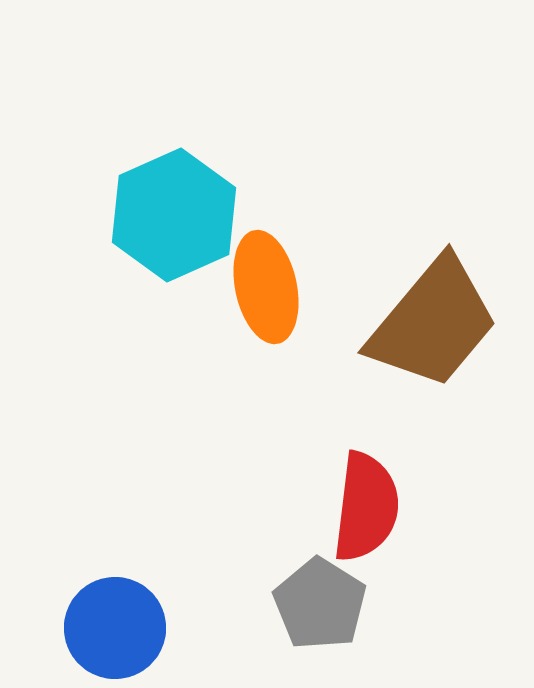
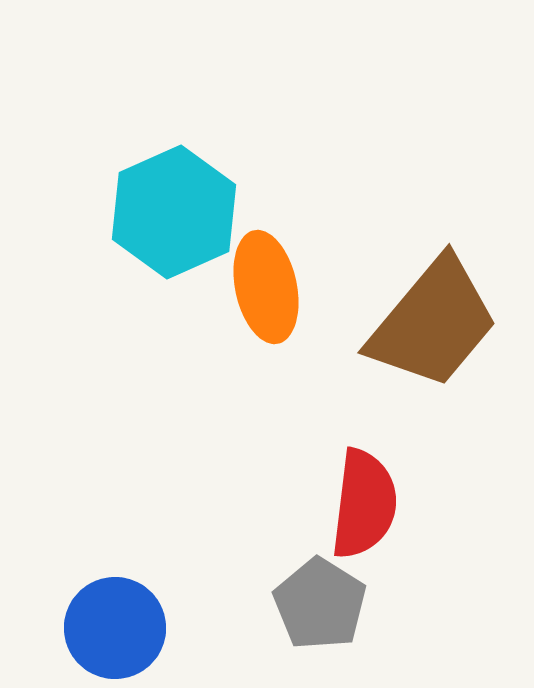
cyan hexagon: moved 3 px up
red semicircle: moved 2 px left, 3 px up
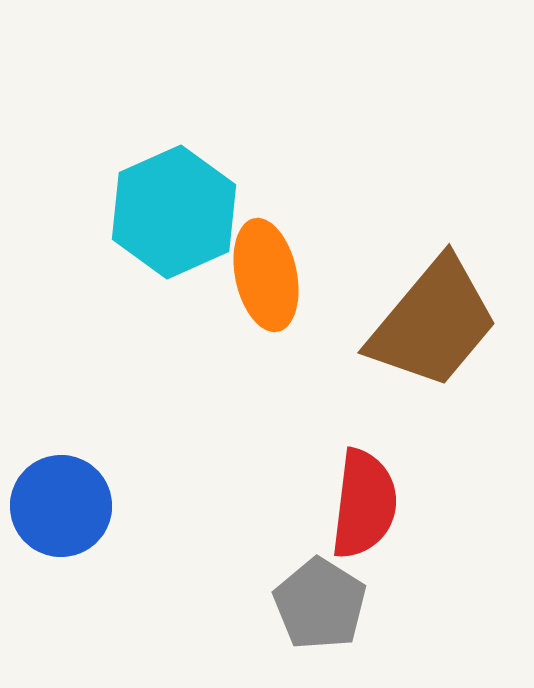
orange ellipse: moved 12 px up
blue circle: moved 54 px left, 122 px up
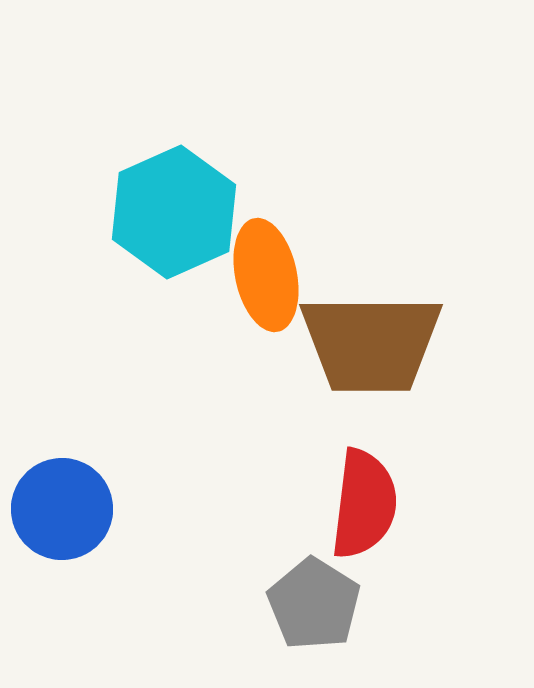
brown trapezoid: moved 62 px left, 20 px down; rotated 50 degrees clockwise
blue circle: moved 1 px right, 3 px down
gray pentagon: moved 6 px left
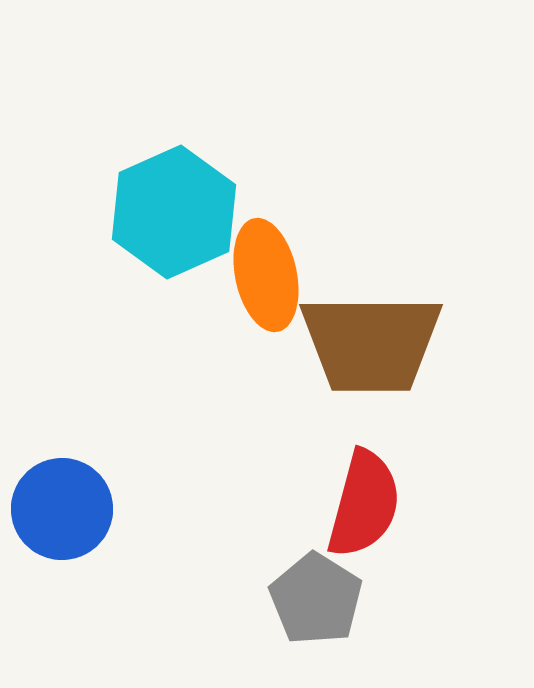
red semicircle: rotated 8 degrees clockwise
gray pentagon: moved 2 px right, 5 px up
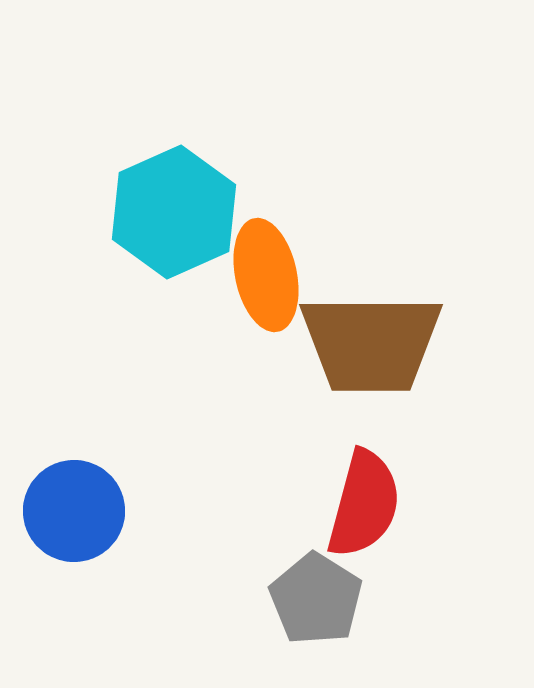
blue circle: moved 12 px right, 2 px down
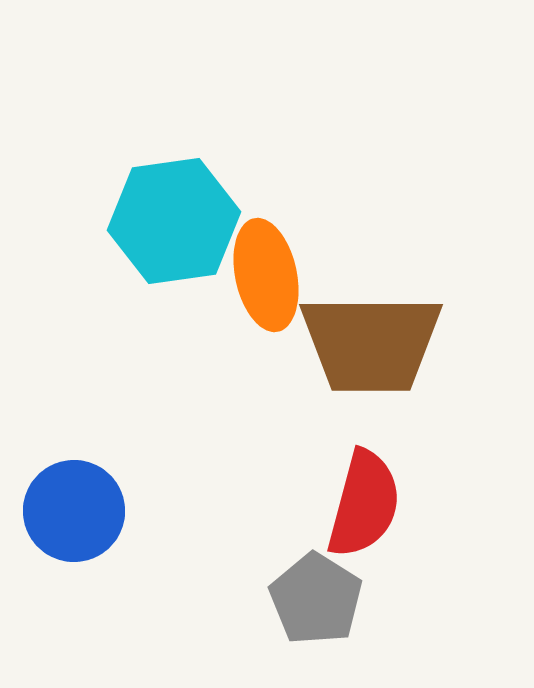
cyan hexagon: moved 9 px down; rotated 16 degrees clockwise
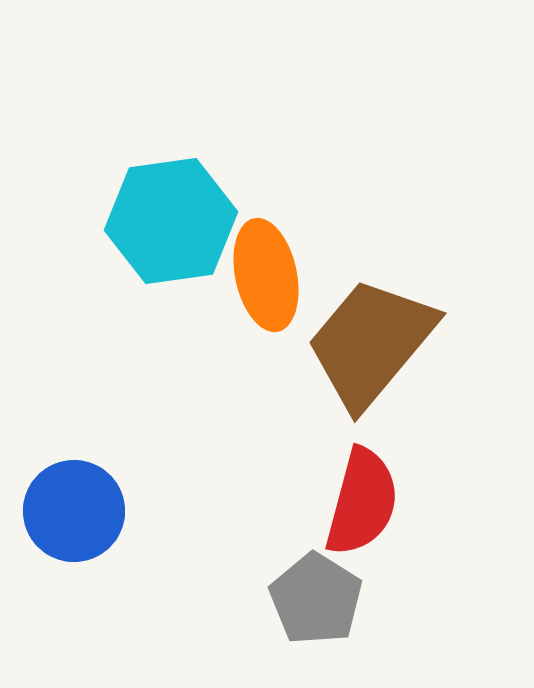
cyan hexagon: moved 3 px left
brown trapezoid: rotated 130 degrees clockwise
red semicircle: moved 2 px left, 2 px up
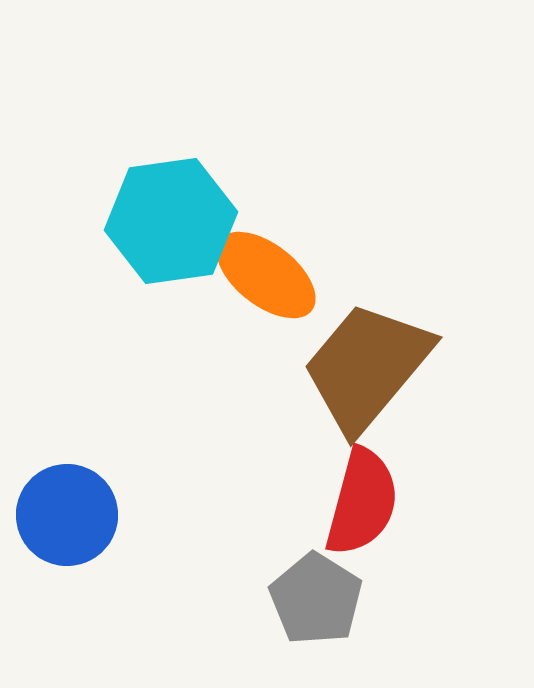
orange ellipse: rotated 40 degrees counterclockwise
brown trapezoid: moved 4 px left, 24 px down
blue circle: moved 7 px left, 4 px down
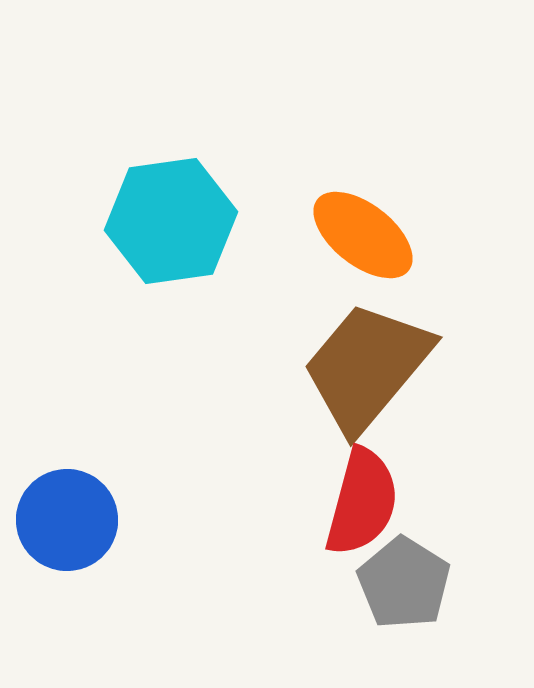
orange ellipse: moved 97 px right, 40 px up
blue circle: moved 5 px down
gray pentagon: moved 88 px right, 16 px up
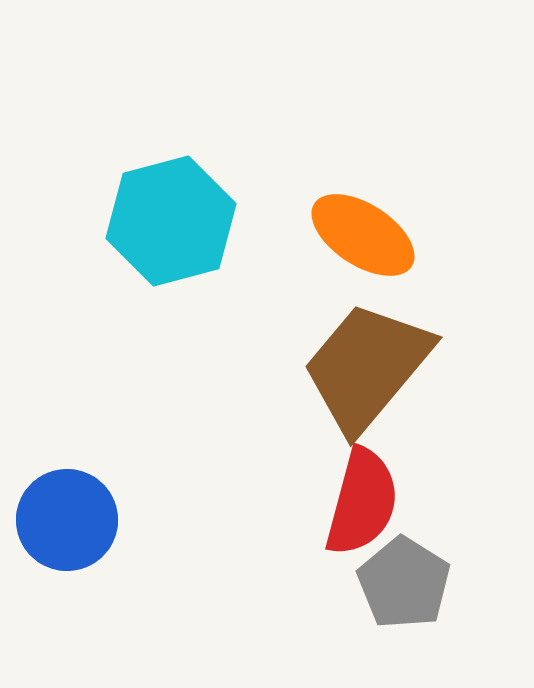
cyan hexagon: rotated 7 degrees counterclockwise
orange ellipse: rotated 5 degrees counterclockwise
